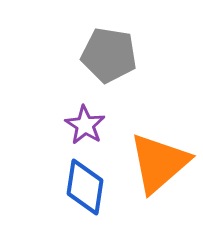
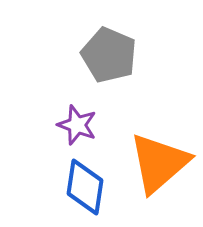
gray pentagon: rotated 14 degrees clockwise
purple star: moved 8 px left; rotated 12 degrees counterclockwise
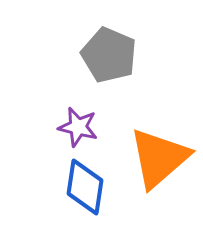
purple star: moved 1 px right, 2 px down; rotated 6 degrees counterclockwise
orange triangle: moved 5 px up
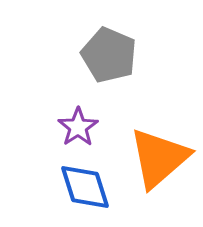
purple star: rotated 24 degrees clockwise
blue diamond: rotated 26 degrees counterclockwise
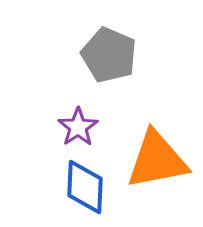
orange triangle: moved 2 px left, 2 px down; rotated 30 degrees clockwise
blue diamond: rotated 20 degrees clockwise
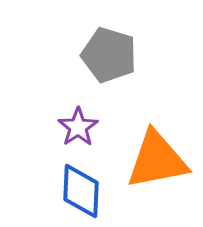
gray pentagon: rotated 6 degrees counterclockwise
blue diamond: moved 4 px left, 4 px down
